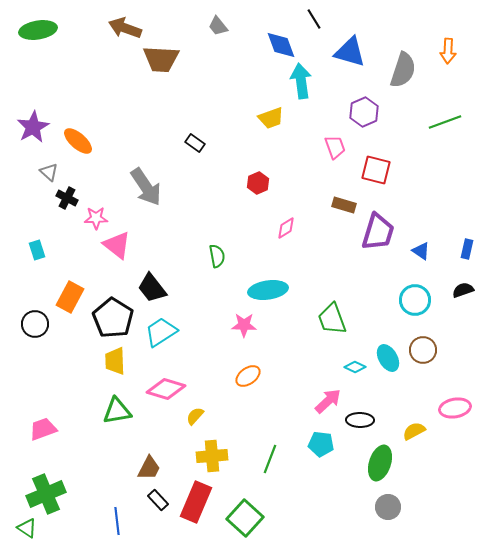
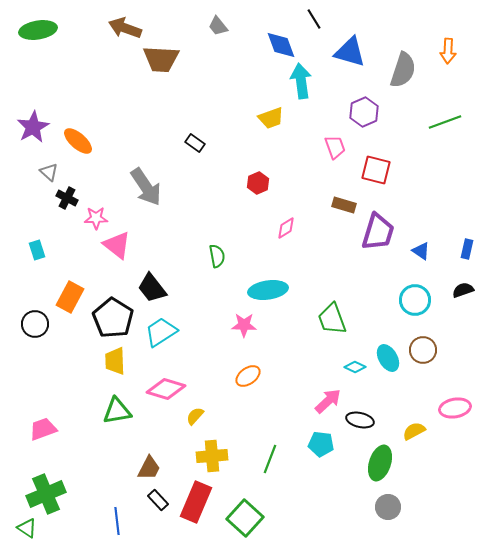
black ellipse at (360, 420): rotated 12 degrees clockwise
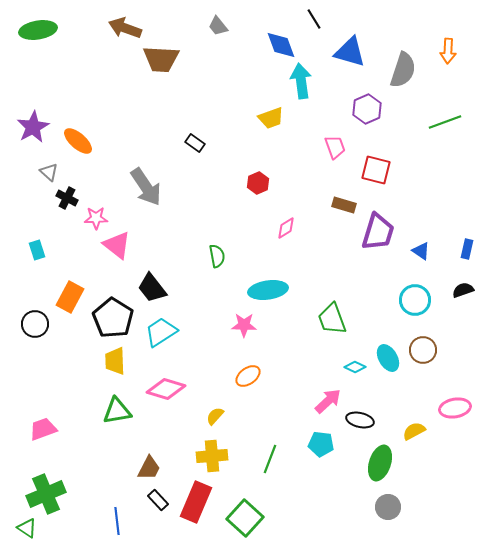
purple hexagon at (364, 112): moved 3 px right, 3 px up
yellow semicircle at (195, 416): moved 20 px right
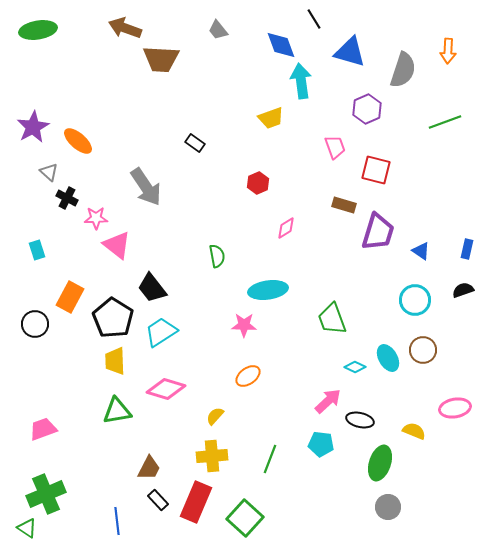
gray trapezoid at (218, 26): moved 4 px down
yellow semicircle at (414, 431): rotated 50 degrees clockwise
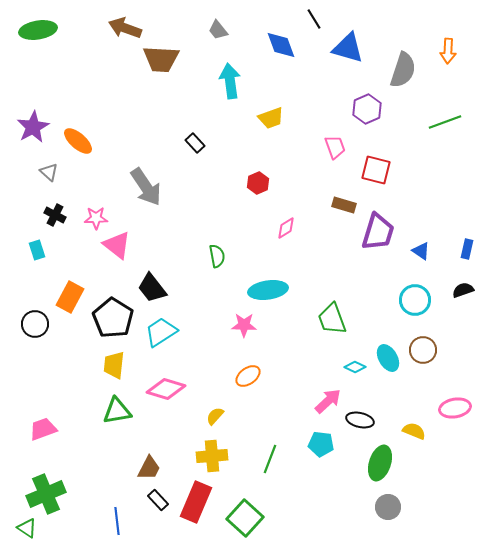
blue triangle at (350, 52): moved 2 px left, 4 px up
cyan arrow at (301, 81): moved 71 px left
black rectangle at (195, 143): rotated 12 degrees clockwise
black cross at (67, 198): moved 12 px left, 17 px down
yellow trapezoid at (115, 361): moved 1 px left, 4 px down; rotated 8 degrees clockwise
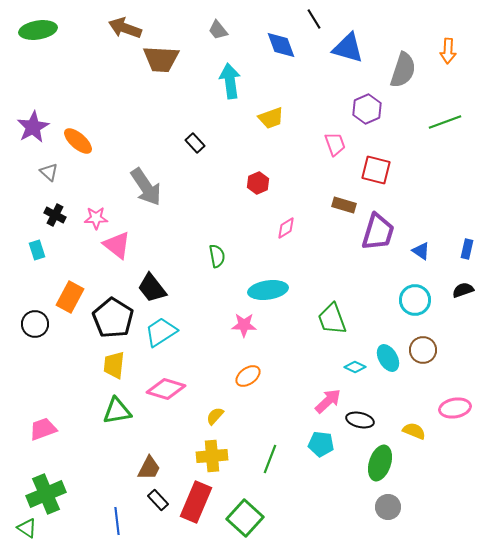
pink trapezoid at (335, 147): moved 3 px up
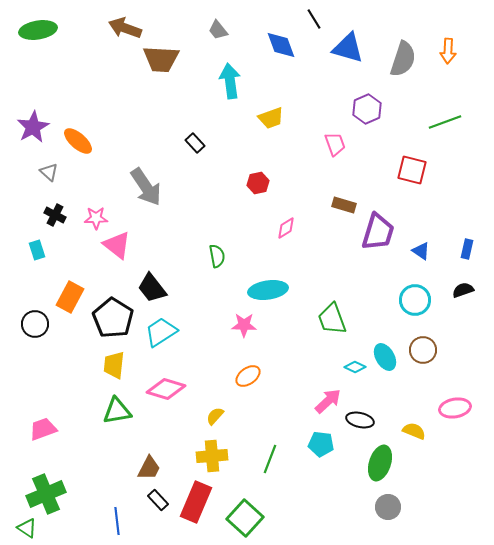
gray semicircle at (403, 70): moved 11 px up
red square at (376, 170): moved 36 px right
red hexagon at (258, 183): rotated 10 degrees clockwise
cyan ellipse at (388, 358): moved 3 px left, 1 px up
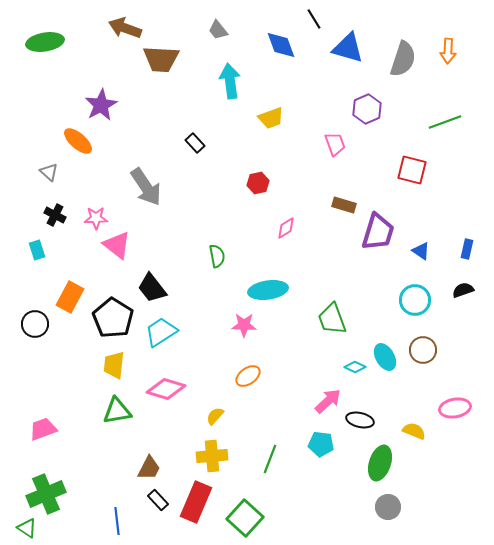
green ellipse at (38, 30): moved 7 px right, 12 px down
purple star at (33, 127): moved 68 px right, 22 px up
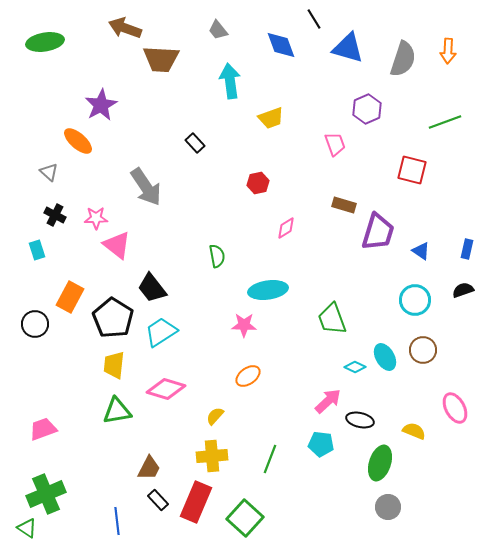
pink ellipse at (455, 408): rotated 72 degrees clockwise
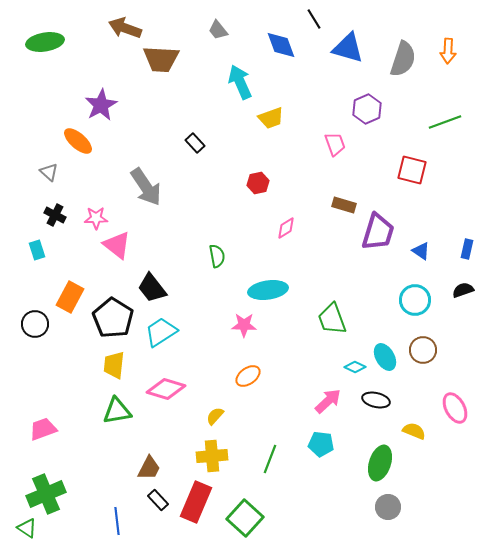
cyan arrow at (230, 81): moved 10 px right, 1 px down; rotated 16 degrees counterclockwise
black ellipse at (360, 420): moved 16 px right, 20 px up
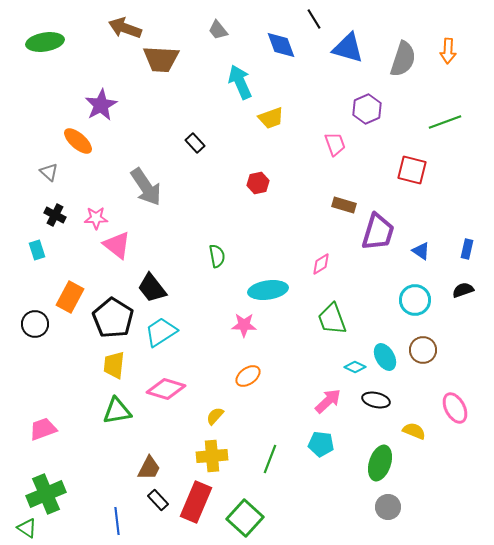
pink diamond at (286, 228): moved 35 px right, 36 px down
